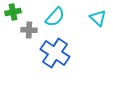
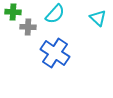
green cross: rotated 14 degrees clockwise
cyan semicircle: moved 3 px up
gray cross: moved 1 px left, 3 px up
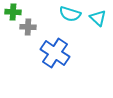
cyan semicircle: moved 15 px right; rotated 65 degrees clockwise
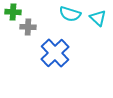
blue cross: rotated 12 degrees clockwise
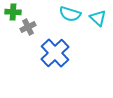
gray cross: rotated 28 degrees counterclockwise
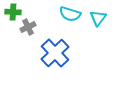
cyan triangle: rotated 24 degrees clockwise
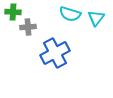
cyan triangle: moved 2 px left
gray cross: rotated 21 degrees clockwise
blue cross: rotated 16 degrees clockwise
